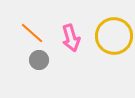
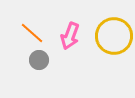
pink arrow: moved 1 px left, 2 px up; rotated 36 degrees clockwise
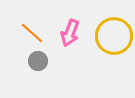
pink arrow: moved 3 px up
gray circle: moved 1 px left, 1 px down
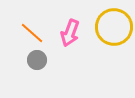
yellow circle: moved 9 px up
gray circle: moved 1 px left, 1 px up
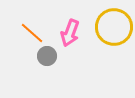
gray circle: moved 10 px right, 4 px up
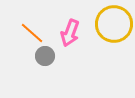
yellow circle: moved 3 px up
gray circle: moved 2 px left
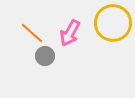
yellow circle: moved 1 px left, 1 px up
pink arrow: rotated 8 degrees clockwise
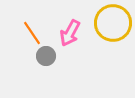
orange line: rotated 15 degrees clockwise
gray circle: moved 1 px right
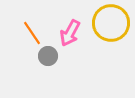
yellow circle: moved 2 px left
gray circle: moved 2 px right
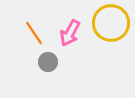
orange line: moved 2 px right
gray circle: moved 6 px down
